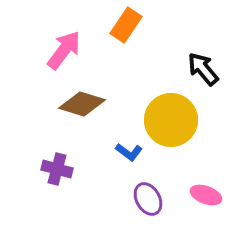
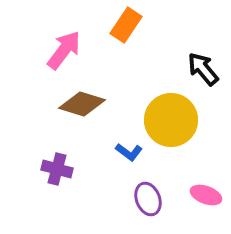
purple ellipse: rotated 8 degrees clockwise
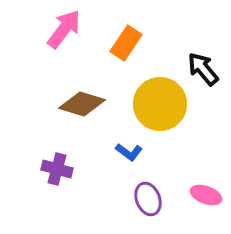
orange rectangle: moved 18 px down
pink arrow: moved 21 px up
yellow circle: moved 11 px left, 16 px up
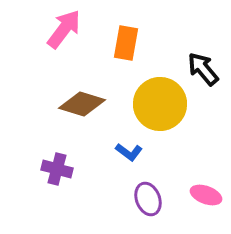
orange rectangle: rotated 24 degrees counterclockwise
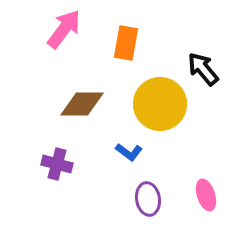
brown diamond: rotated 18 degrees counterclockwise
purple cross: moved 5 px up
pink ellipse: rotated 52 degrees clockwise
purple ellipse: rotated 12 degrees clockwise
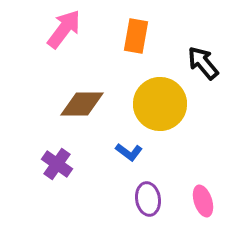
orange rectangle: moved 10 px right, 7 px up
black arrow: moved 6 px up
purple cross: rotated 20 degrees clockwise
pink ellipse: moved 3 px left, 6 px down
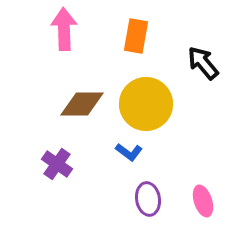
pink arrow: rotated 39 degrees counterclockwise
yellow circle: moved 14 px left
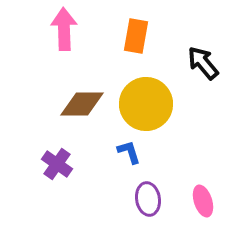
blue L-shape: rotated 144 degrees counterclockwise
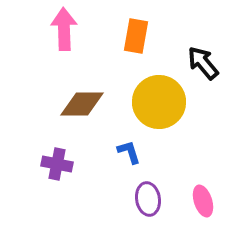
yellow circle: moved 13 px right, 2 px up
purple cross: rotated 24 degrees counterclockwise
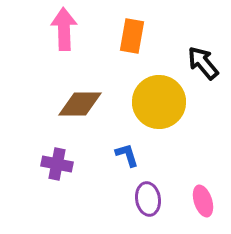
orange rectangle: moved 4 px left
brown diamond: moved 2 px left
blue L-shape: moved 2 px left, 3 px down
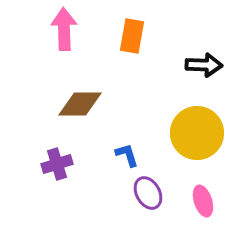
black arrow: moved 1 px right, 2 px down; rotated 132 degrees clockwise
yellow circle: moved 38 px right, 31 px down
purple cross: rotated 28 degrees counterclockwise
purple ellipse: moved 6 px up; rotated 20 degrees counterclockwise
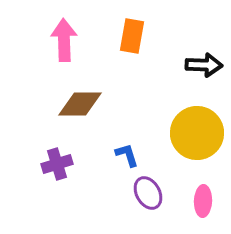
pink arrow: moved 11 px down
pink ellipse: rotated 20 degrees clockwise
